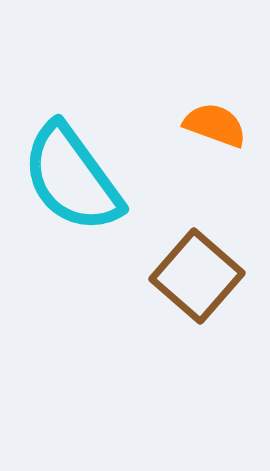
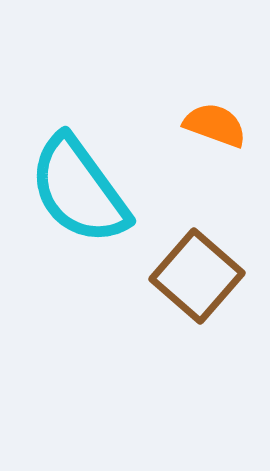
cyan semicircle: moved 7 px right, 12 px down
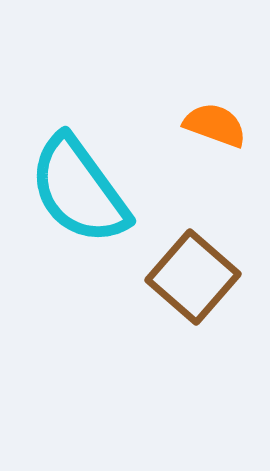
brown square: moved 4 px left, 1 px down
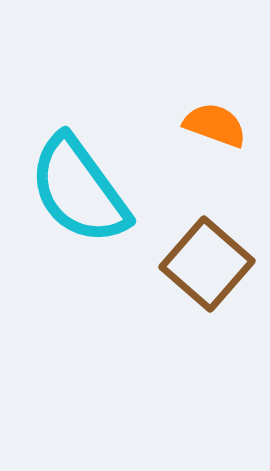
brown square: moved 14 px right, 13 px up
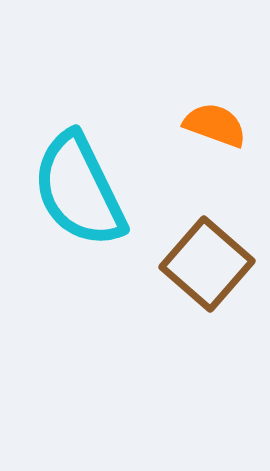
cyan semicircle: rotated 10 degrees clockwise
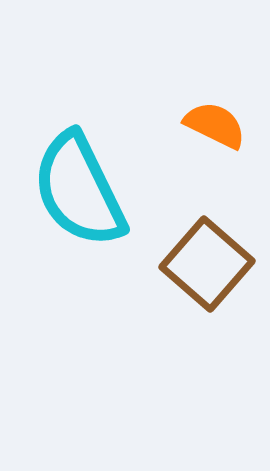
orange semicircle: rotated 6 degrees clockwise
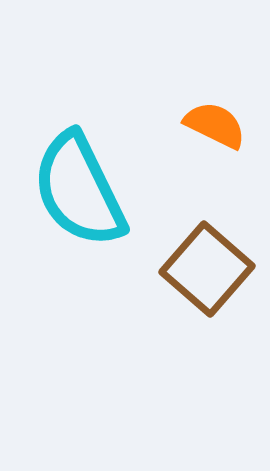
brown square: moved 5 px down
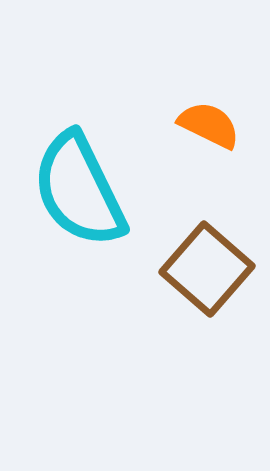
orange semicircle: moved 6 px left
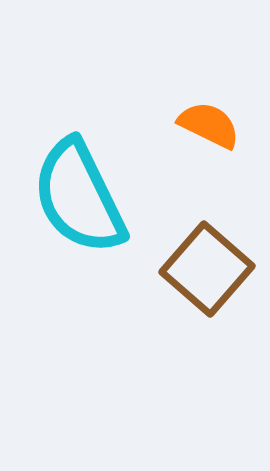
cyan semicircle: moved 7 px down
